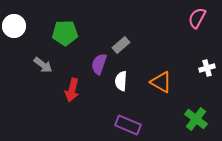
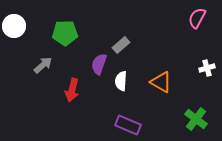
gray arrow: rotated 78 degrees counterclockwise
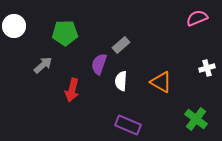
pink semicircle: rotated 40 degrees clockwise
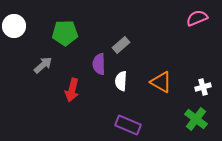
purple semicircle: rotated 20 degrees counterclockwise
white cross: moved 4 px left, 19 px down
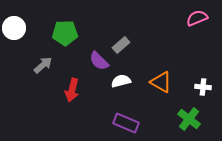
white circle: moved 2 px down
purple semicircle: moved 3 px up; rotated 45 degrees counterclockwise
white semicircle: rotated 72 degrees clockwise
white cross: rotated 21 degrees clockwise
green cross: moved 7 px left
purple rectangle: moved 2 px left, 2 px up
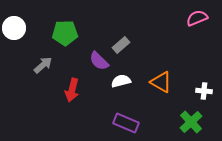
white cross: moved 1 px right, 4 px down
green cross: moved 2 px right, 3 px down; rotated 10 degrees clockwise
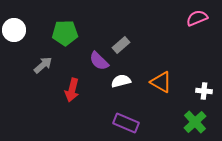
white circle: moved 2 px down
green cross: moved 4 px right
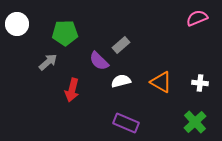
white circle: moved 3 px right, 6 px up
gray arrow: moved 5 px right, 3 px up
white cross: moved 4 px left, 8 px up
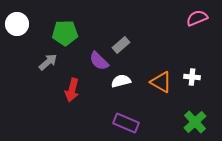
white cross: moved 8 px left, 6 px up
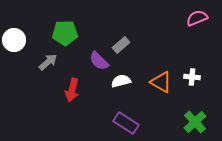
white circle: moved 3 px left, 16 px down
purple rectangle: rotated 10 degrees clockwise
